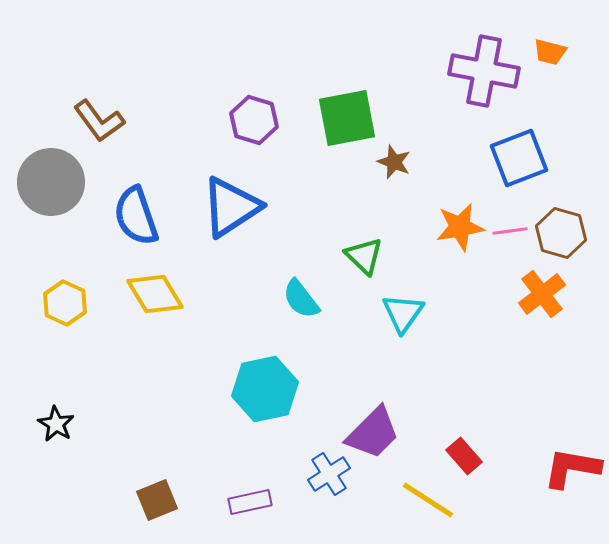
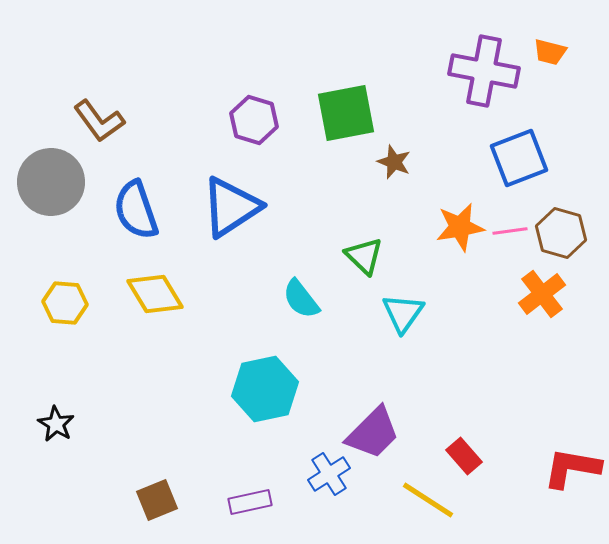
green square: moved 1 px left, 5 px up
blue semicircle: moved 6 px up
yellow hexagon: rotated 21 degrees counterclockwise
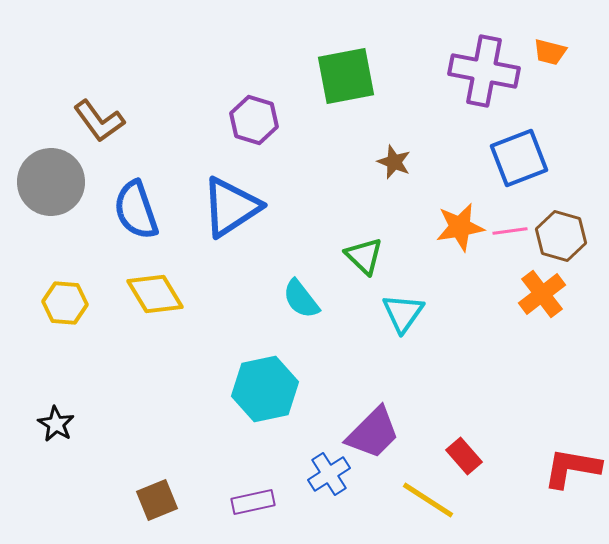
green square: moved 37 px up
brown hexagon: moved 3 px down
purple rectangle: moved 3 px right
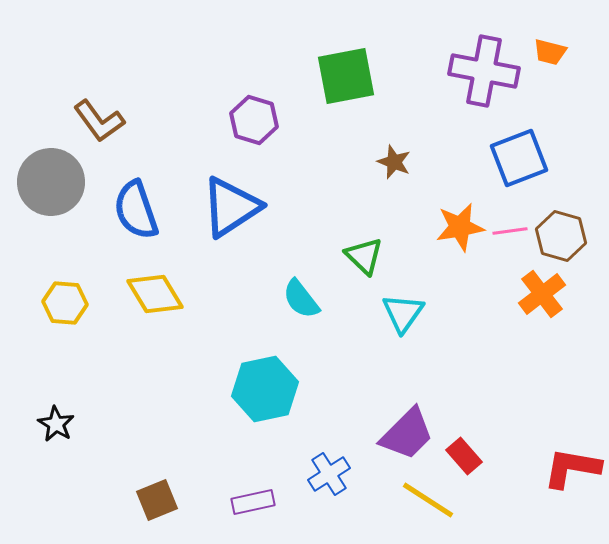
purple trapezoid: moved 34 px right, 1 px down
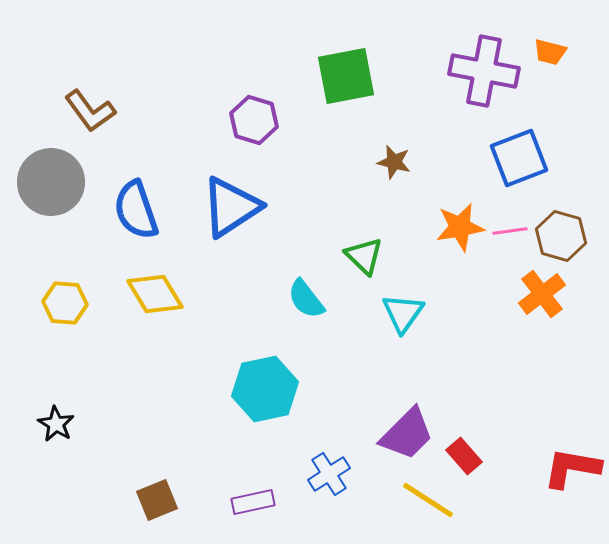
brown L-shape: moved 9 px left, 10 px up
brown star: rotated 8 degrees counterclockwise
cyan semicircle: moved 5 px right
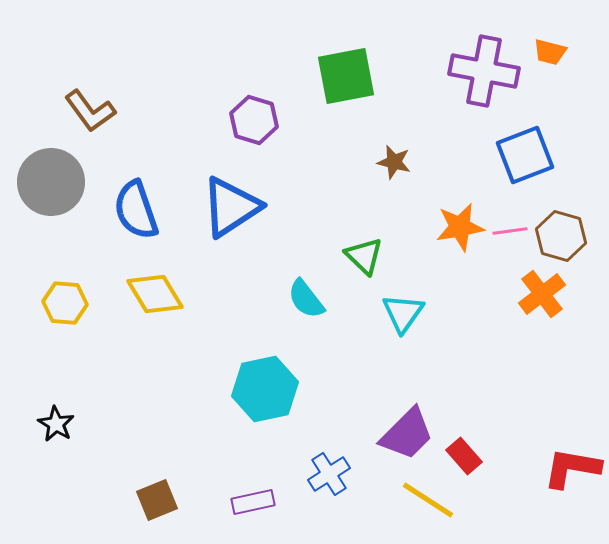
blue square: moved 6 px right, 3 px up
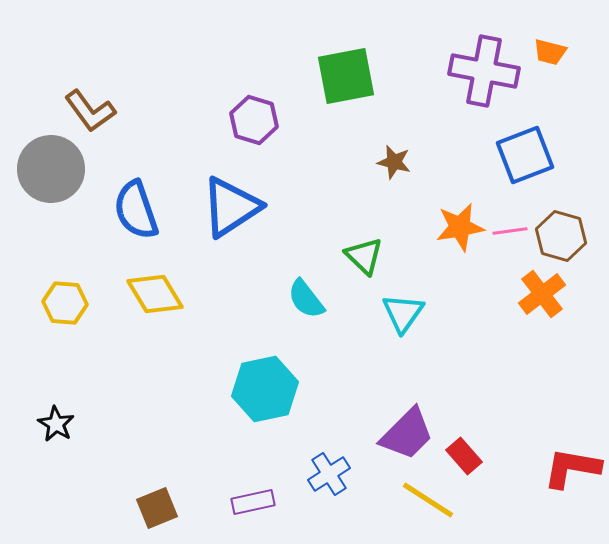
gray circle: moved 13 px up
brown square: moved 8 px down
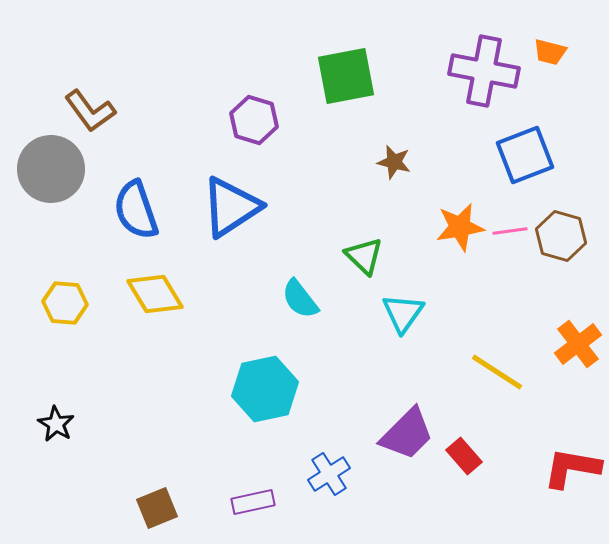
orange cross: moved 36 px right, 50 px down
cyan semicircle: moved 6 px left
yellow line: moved 69 px right, 128 px up
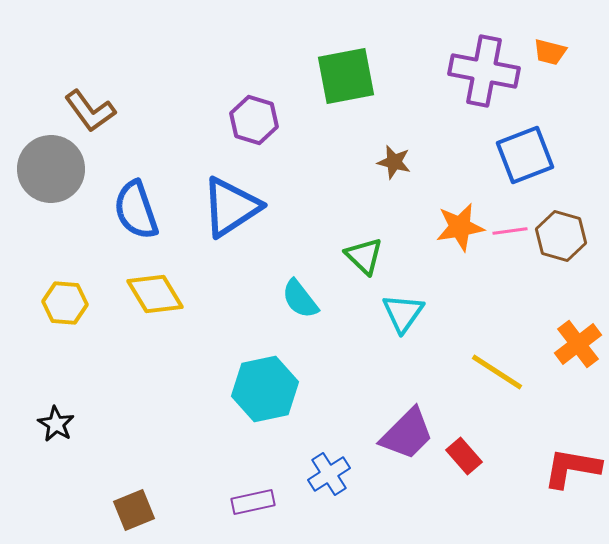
brown square: moved 23 px left, 2 px down
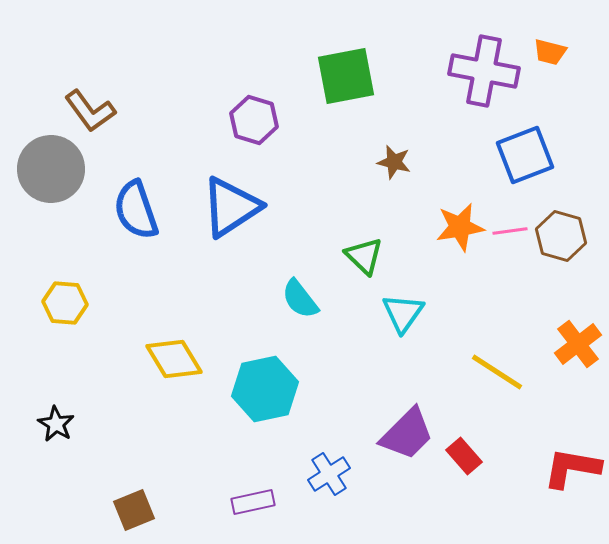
yellow diamond: moved 19 px right, 65 px down
